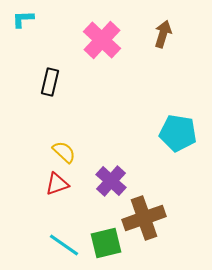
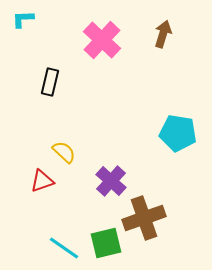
red triangle: moved 15 px left, 3 px up
cyan line: moved 3 px down
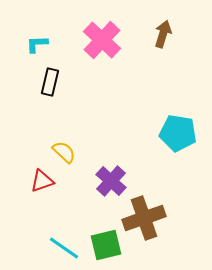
cyan L-shape: moved 14 px right, 25 px down
green square: moved 2 px down
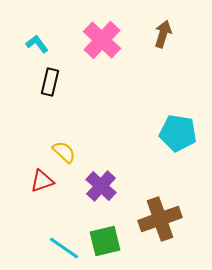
cyan L-shape: rotated 55 degrees clockwise
purple cross: moved 10 px left, 5 px down
brown cross: moved 16 px right, 1 px down
green square: moved 1 px left, 4 px up
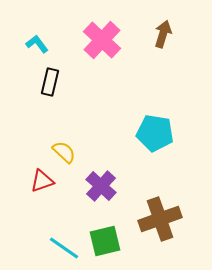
cyan pentagon: moved 23 px left
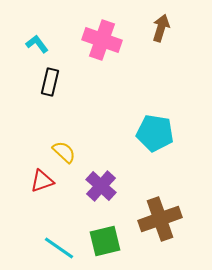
brown arrow: moved 2 px left, 6 px up
pink cross: rotated 24 degrees counterclockwise
cyan line: moved 5 px left
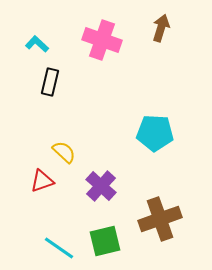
cyan L-shape: rotated 10 degrees counterclockwise
cyan pentagon: rotated 6 degrees counterclockwise
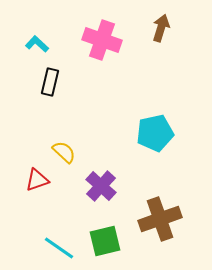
cyan pentagon: rotated 15 degrees counterclockwise
red triangle: moved 5 px left, 1 px up
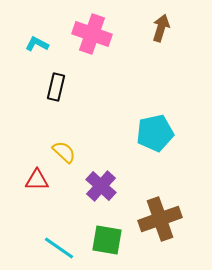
pink cross: moved 10 px left, 6 px up
cyan L-shape: rotated 15 degrees counterclockwise
black rectangle: moved 6 px right, 5 px down
red triangle: rotated 20 degrees clockwise
green square: moved 2 px right, 1 px up; rotated 24 degrees clockwise
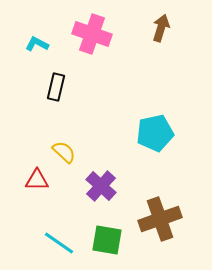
cyan line: moved 5 px up
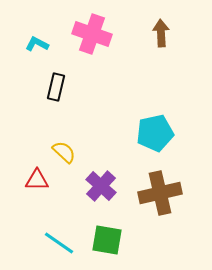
brown arrow: moved 5 px down; rotated 20 degrees counterclockwise
brown cross: moved 26 px up; rotated 6 degrees clockwise
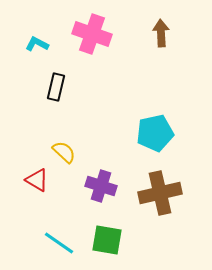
red triangle: rotated 30 degrees clockwise
purple cross: rotated 24 degrees counterclockwise
